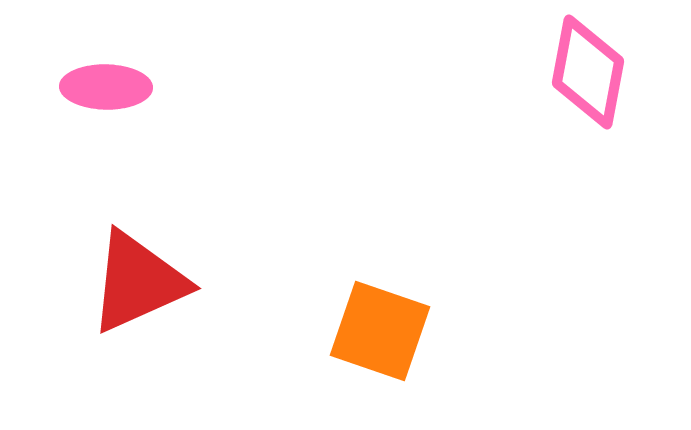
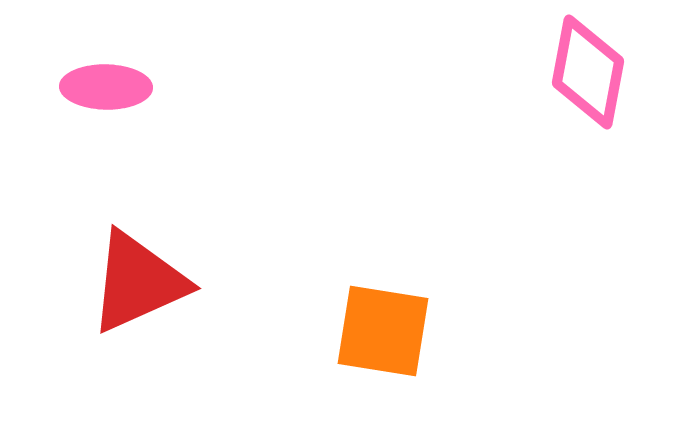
orange square: moved 3 px right; rotated 10 degrees counterclockwise
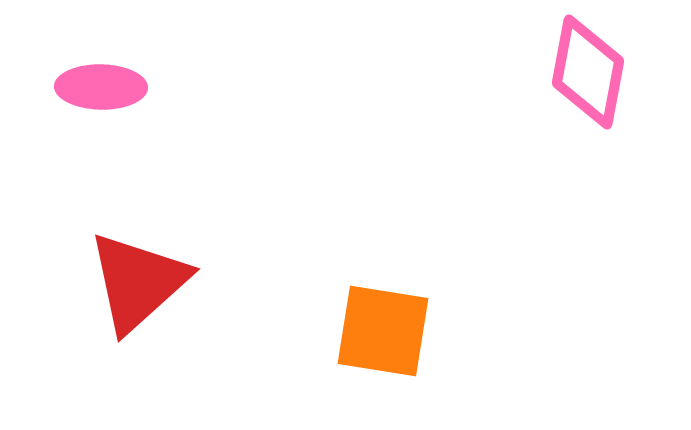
pink ellipse: moved 5 px left
red triangle: rotated 18 degrees counterclockwise
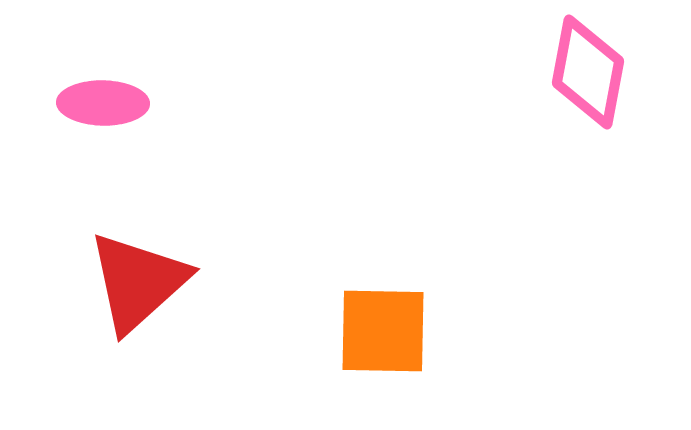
pink ellipse: moved 2 px right, 16 px down
orange square: rotated 8 degrees counterclockwise
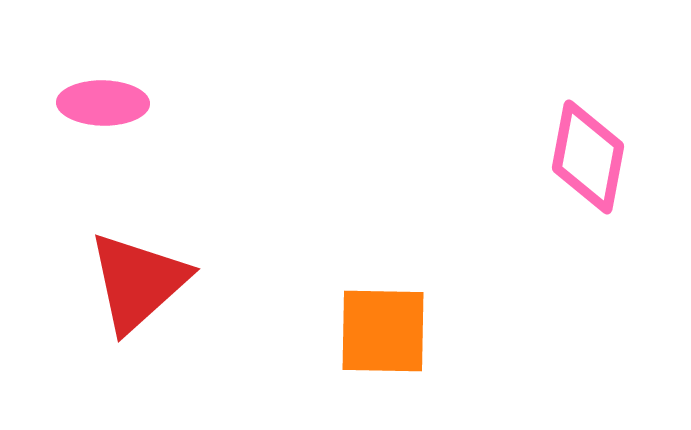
pink diamond: moved 85 px down
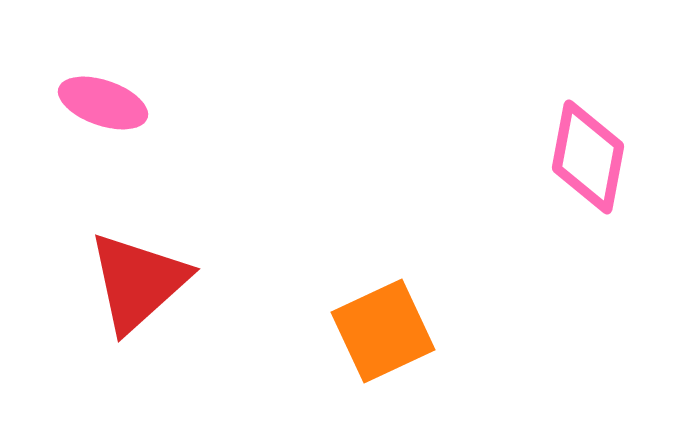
pink ellipse: rotated 18 degrees clockwise
orange square: rotated 26 degrees counterclockwise
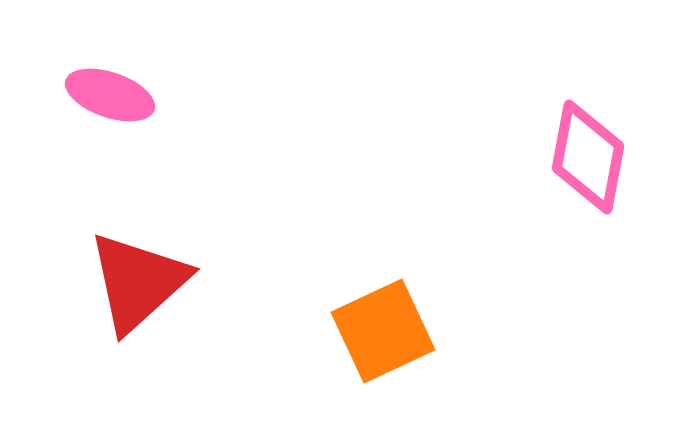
pink ellipse: moved 7 px right, 8 px up
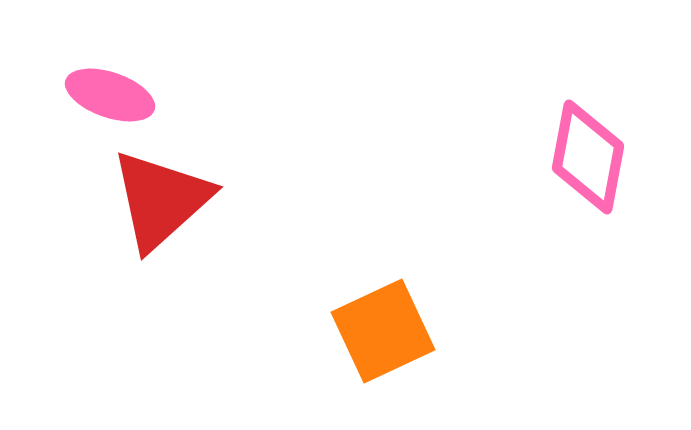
red triangle: moved 23 px right, 82 px up
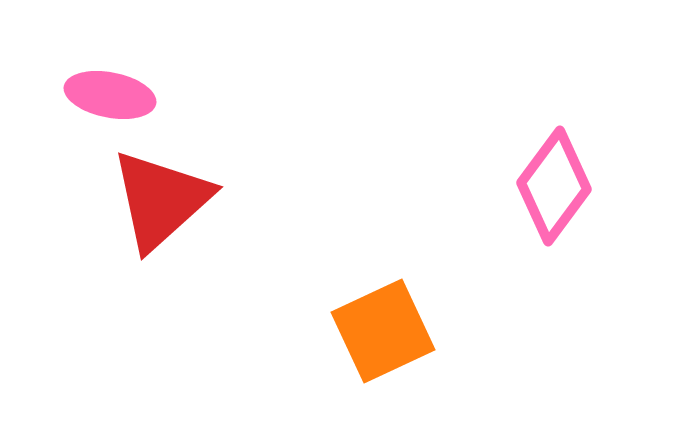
pink ellipse: rotated 8 degrees counterclockwise
pink diamond: moved 34 px left, 29 px down; rotated 26 degrees clockwise
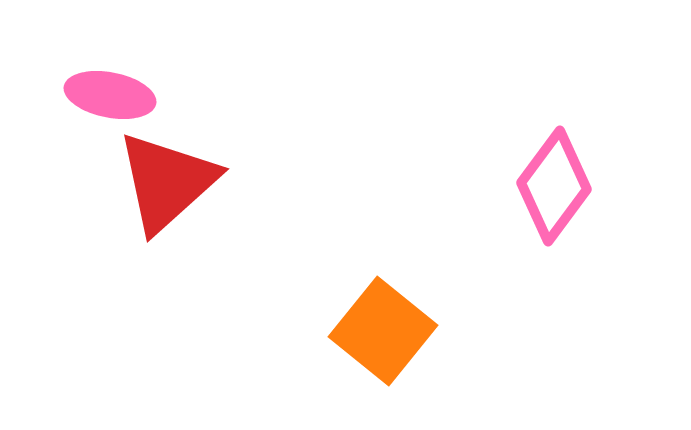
red triangle: moved 6 px right, 18 px up
orange square: rotated 26 degrees counterclockwise
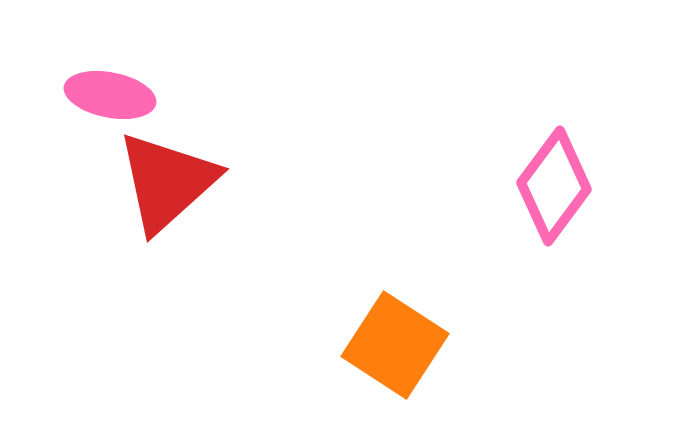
orange square: moved 12 px right, 14 px down; rotated 6 degrees counterclockwise
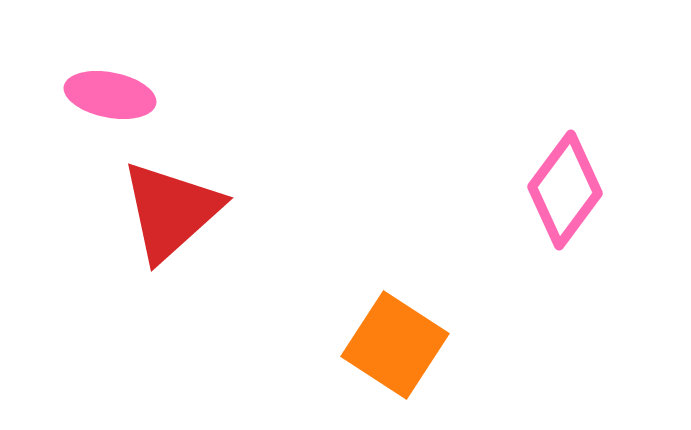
red triangle: moved 4 px right, 29 px down
pink diamond: moved 11 px right, 4 px down
